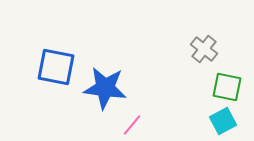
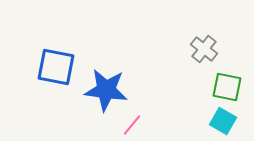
blue star: moved 1 px right, 2 px down
cyan square: rotated 32 degrees counterclockwise
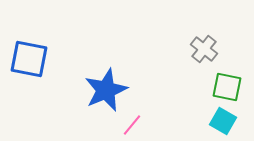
blue square: moved 27 px left, 8 px up
blue star: rotated 30 degrees counterclockwise
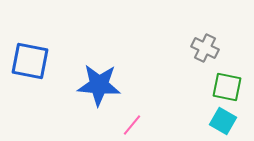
gray cross: moved 1 px right, 1 px up; rotated 12 degrees counterclockwise
blue square: moved 1 px right, 2 px down
blue star: moved 7 px left, 5 px up; rotated 27 degrees clockwise
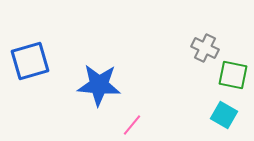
blue square: rotated 27 degrees counterclockwise
green square: moved 6 px right, 12 px up
cyan square: moved 1 px right, 6 px up
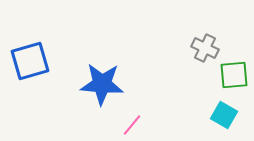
green square: moved 1 px right; rotated 16 degrees counterclockwise
blue star: moved 3 px right, 1 px up
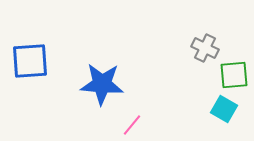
blue square: rotated 12 degrees clockwise
cyan square: moved 6 px up
